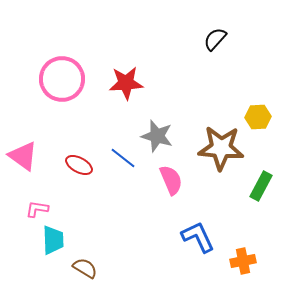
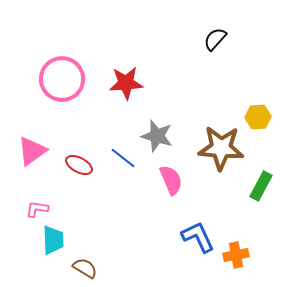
pink triangle: moved 9 px right, 5 px up; rotated 48 degrees clockwise
orange cross: moved 7 px left, 6 px up
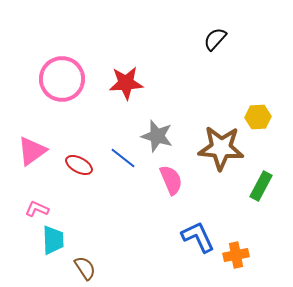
pink L-shape: rotated 15 degrees clockwise
brown semicircle: rotated 25 degrees clockwise
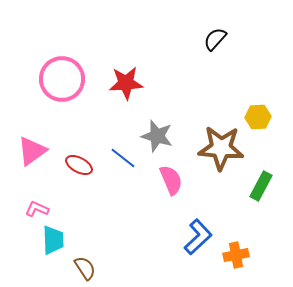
blue L-shape: rotated 72 degrees clockwise
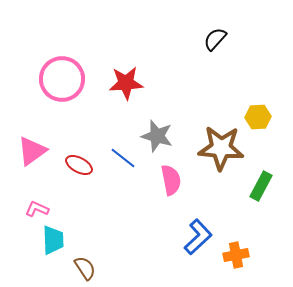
pink semicircle: rotated 12 degrees clockwise
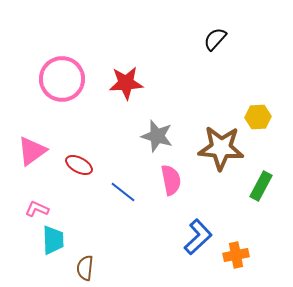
blue line: moved 34 px down
brown semicircle: rotated 140 degrees counterclockwise
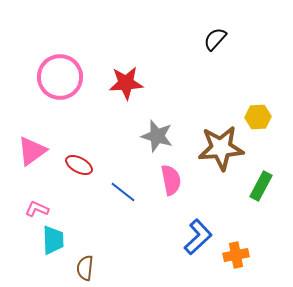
pink circle: moved 2 px left, 2 px up
brown star: rotated 9 degrees counterclockwise
